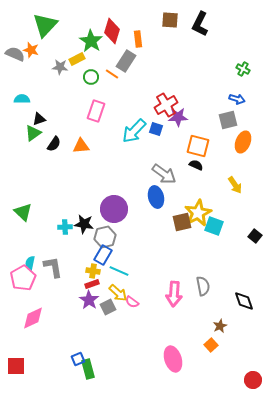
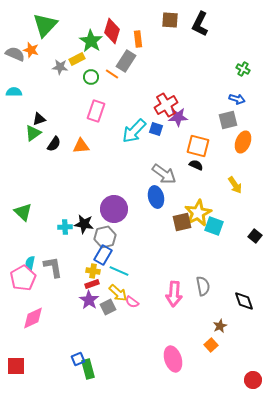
cyan semicircle at (22, 99): moved 8 px left, 7 px up
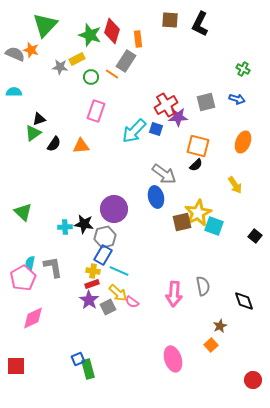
green star at (91, 41): moved 1 px left, 6 px up; rotated 15 degrees counterclockwise
gray square at (228, 120): moved 22 px left, 18 px up
black semicircle at (196, 165): rotated 112 degrees clockwise
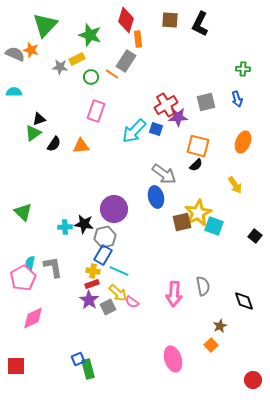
red diamond at (112, 31): moved 14 px right, 11 px up
green cross at (243, 69): rotated 24 degrees counterclockwise
blue arrow at (237, 99): rotated 56 degrees clockwise
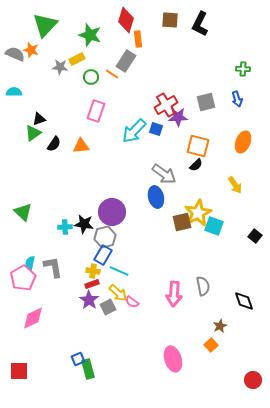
purple circle at (114, 209): moved 2 px left, 3 px down
red square at (16, 366): moved 3 px right, 5 px down
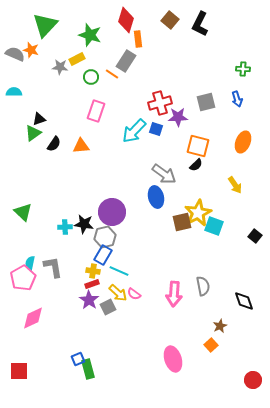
brown square at (170, 20): rotated 36 degrees clockwise
red cross at (166, 105): moved 6 px left, 2 px up; rotated 15 degrees clockwise
pink semicircle at (132, 302): moved 2 px right, 8 px up
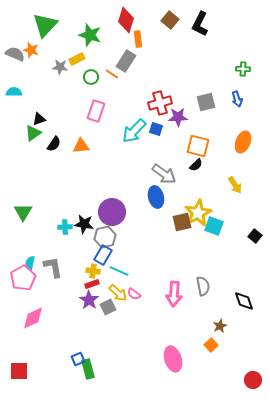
green triangle at (23, 212): rotated 18 degrees clockwise
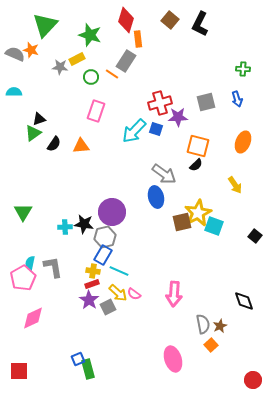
gray semicircle at (203, 286): moved 38 px down
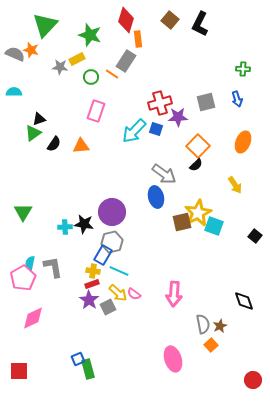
orange square at (198, 146): rotated 30 degrees clockwise
gray hexagon at (105, 237): moved 7 px right, 5 px down
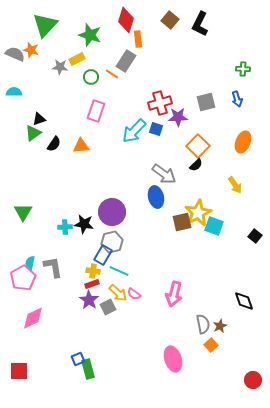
pink arrow at (174, 294): rotated 10 degrees clockwise
